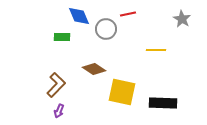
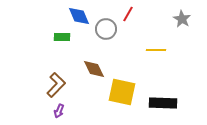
red line: rotated 49 degrees counterclockwise
brown diamond: rotated 30 degrees clockwise
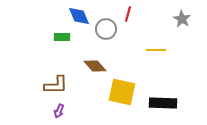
red line: rotated 14 degrees counterclockwise
brown diamond: moved 1 px right, 3 px up; rotated 15 degrees counterclockwise
brown L-shape: rotated 45 degrees clockwise
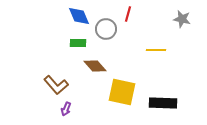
gray star: rotated 18 degrees counterclockwise
green rectangle: moved 16 px right, 6 px down
brown L-shape: rotated 50 degrees clockwise
purple arrow: moved 7 px right, 2 px up
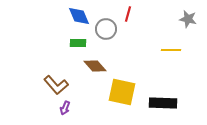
gray star: moved 6 px right
yellow line: moved 15 px right
purple arrow: moved 1 px left, 1 px up
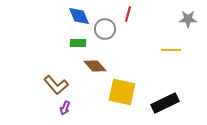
gray star: rotated 12 degrees counterclockwise
gray circle: moved 1 px left
black rectangle: moved 2 px right; rotated 28 degrees counterclockwise
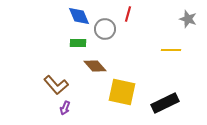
gray star: rotated 18 degrees clockwise
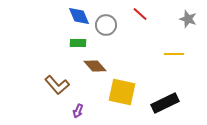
red line: moved 12 px right; rotated 63 degrees counterclockwise
gray circle: moved 1 px right, 4 px up
yellow line: moved 3 px right, 4 px down
brown L-shape: moved 1 px right
purple arrow: moved 13 px right, 3 px down
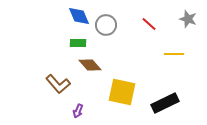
red line: moved 9 px right, 10 px down
brown diamond: moved 5 px left, 1 px up
brown L-shape: moved 1 px right, 1 px up
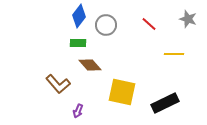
blue diamond: rotated 60 degrees clockwise
